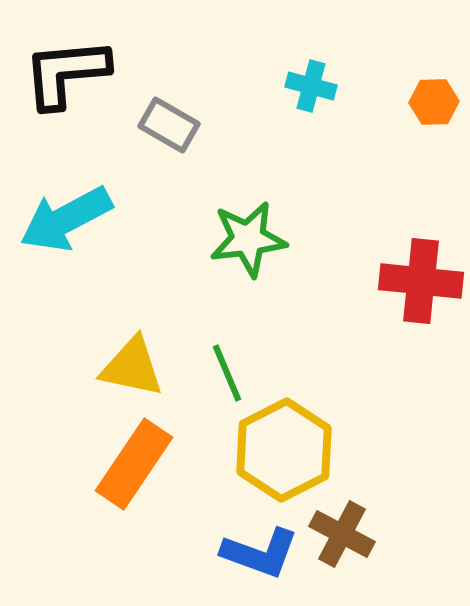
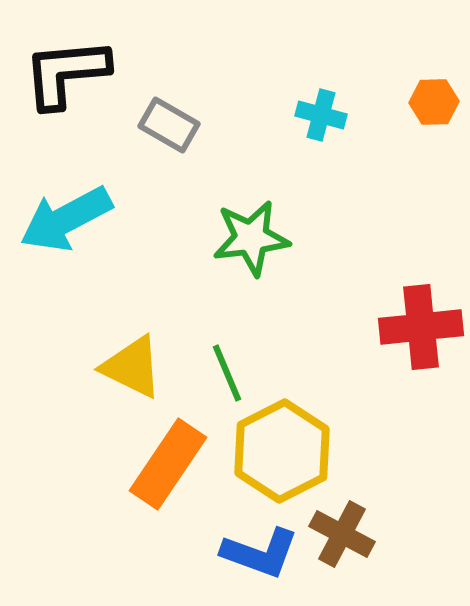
cyan cross: moved 10 px right, 29 px down
green star: moved 3 px right, 1 px up
red cross: moved 46 px down; rotated 12 degrees counterclockwise
yellow triangle: rotated 14 degrees clockwise
yellow hexagon: moved 2 px left, 1 px down
orange rectangle: moved 34 px right
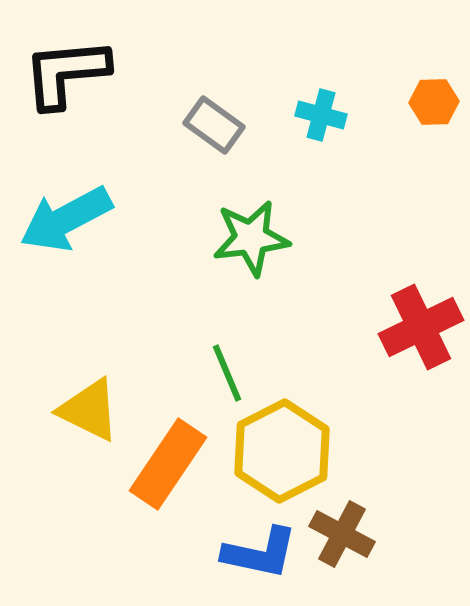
gray rectangle: moved 45 px right; rotated 6 degrees clockwise
red cross: rotated 20 degrees counterclockwise
yellow triangle: moved 43 px left, 43 px down
blue L-shape: rotated 8 degrees counterclockwise
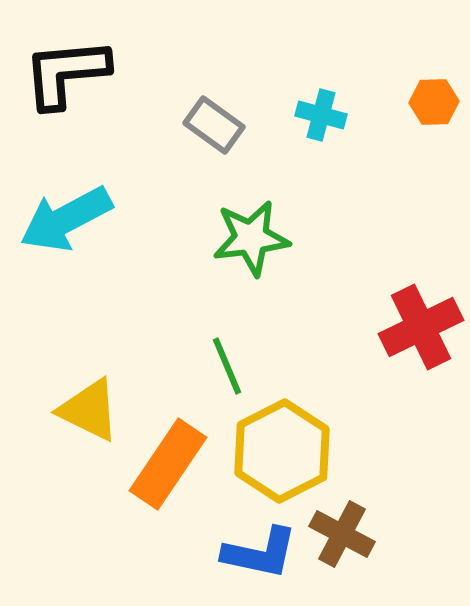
green line: moved 7 px up
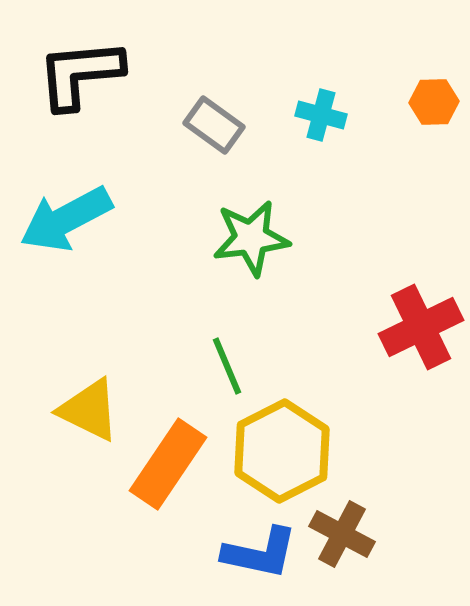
black L-shape: moved 14 px right, 1 px down
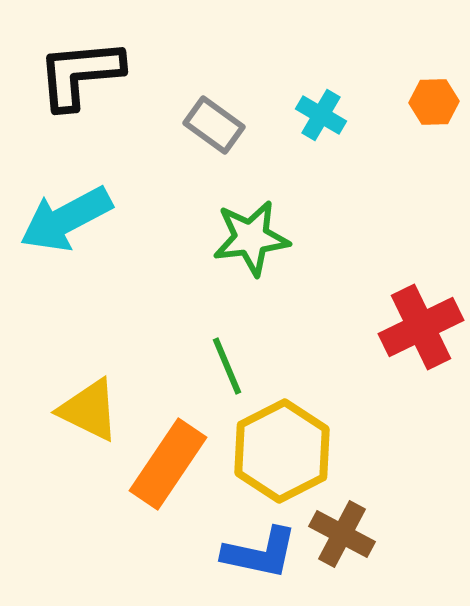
cyan cross: rotated 15 degrees clockwise
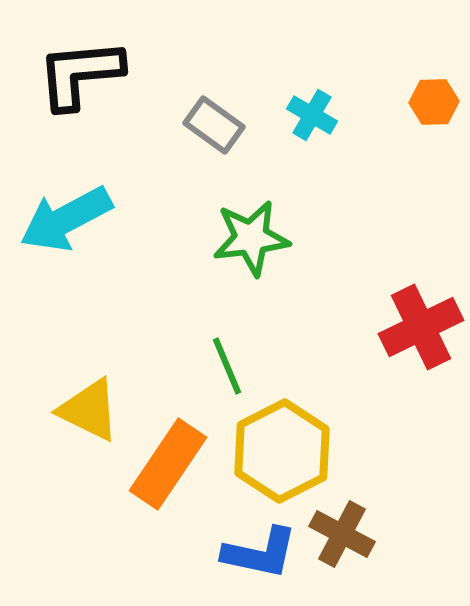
cyan cross: moved 9 px left
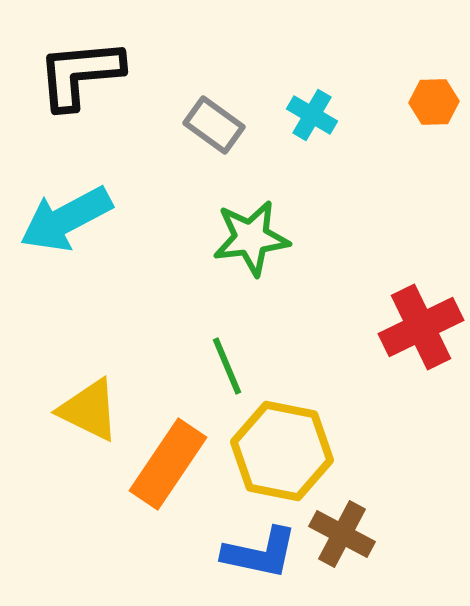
yellow hexagon: rotated 22 degrees counterclockwise
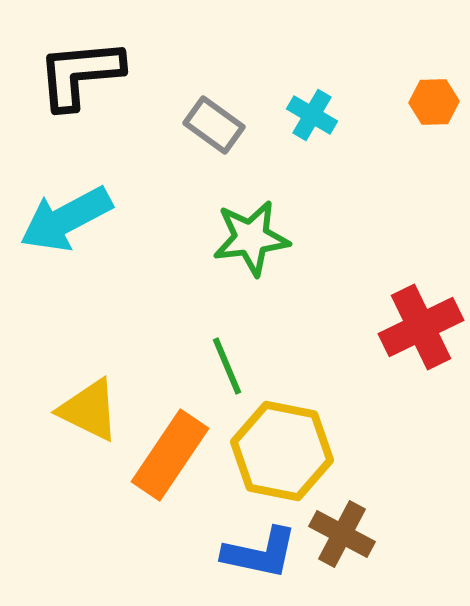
orange rectangle: moved 2 px right, 9 px up
